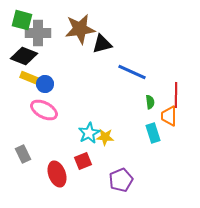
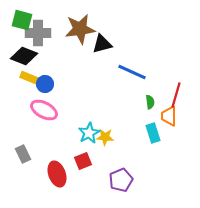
red line: rotated 15 degrees clockwise
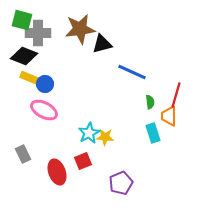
red ellipse: moved 2 px up
purple pentagon: moved 3 px down
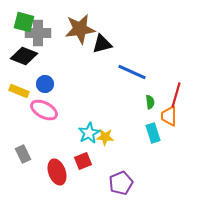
green square: moved 2 px right, 2 px down
yellow rectangle: moved 11 px left, 13 px down
